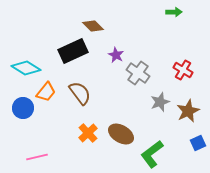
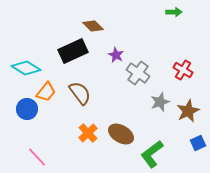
blue circle: moved 4 px right, 1 px down
pink line: rotated 60 degrees clockwise
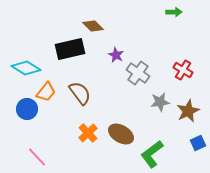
black rectangle: moved 3 px left, 2 px up; rotated 12 degrees clockwise
gray star: rotated 12 degrees clockwise
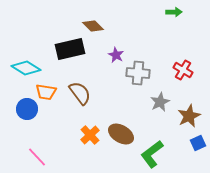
gray cross: rotated 30 degrees counterclockwise
orange trapezoid: rotated 60 degrees clockwise
gray star: rotated 18 degrees counterclockwise
brown star: moved 1 px right, 5 px down
orange cross: moved 2 px right, 2 px down
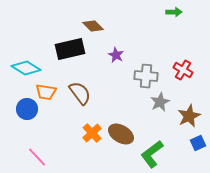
gray cross: moved 8 px right, 3 px down
orange cross: moved 2 px right, 2 px up
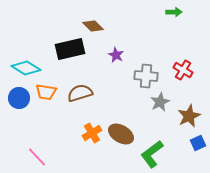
brown semicircle: rotated 70 degrees counterclockwise
blue circle: moved 8 px left, 11 px up
orange cross: rotated 12 degrees clockwise
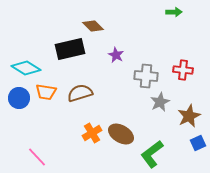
red cross: rotated 24 degrees counterclockwise
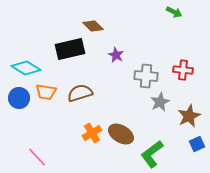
green arrow: rotated 28 degrees clockwise
blue square: moved 1 px left, 1 px down
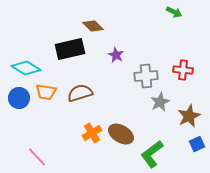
gray cross: rotated 10 degrees counterclockwise
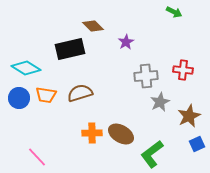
purple star: moved 10 px right, 13 px up; rotated 14 degrees clockwise
orange trapezoid: moved 3 px down
orange cross: rotated 30 degrees clockwise
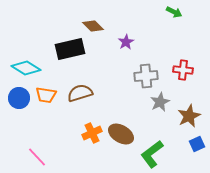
orange cross: rotated 24 degrees counterclockwise
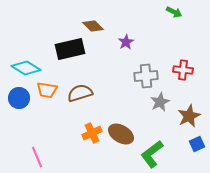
orange trapezoid: moved 1 px right, 5 px up
pink line: rotated 20 degrees clockwise
